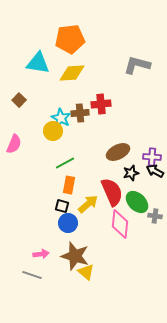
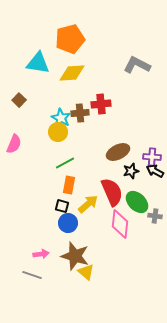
orange pentagon: rotated 8 degrees counterclockwise
gray L-shape: rotated 12 degrees clockwise
yellow circle: moved 5 px right, 1 px down
black star: moved 2 px up
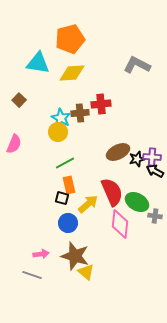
black star: moved 6 px right, 12 px up
orange rectangle: rotated 24 degrees counterclockwise
green ellipse: rotated 15 degrees counterclockwise
black square: moved 8 px up
